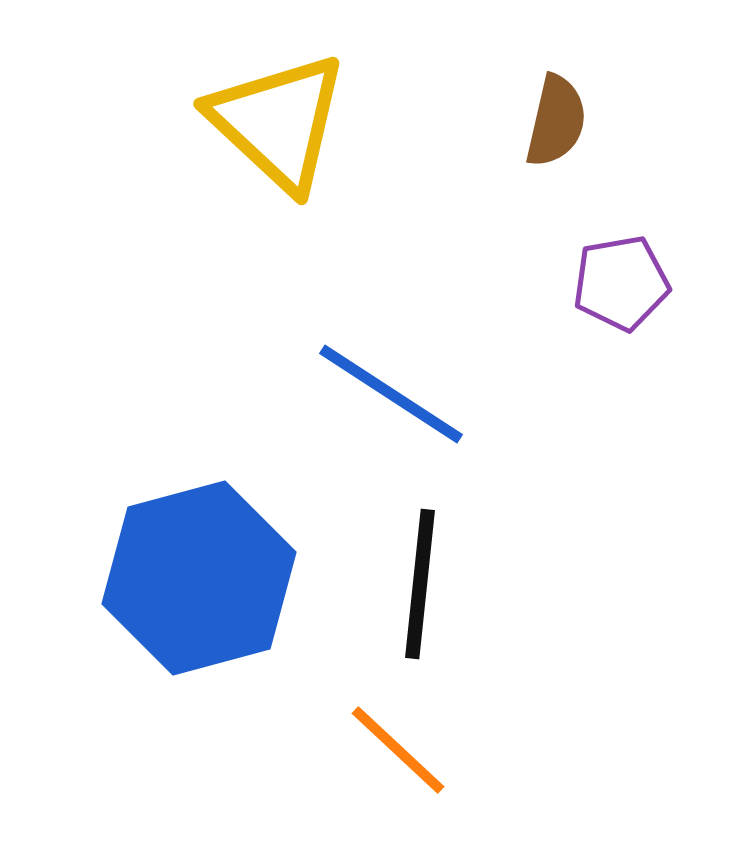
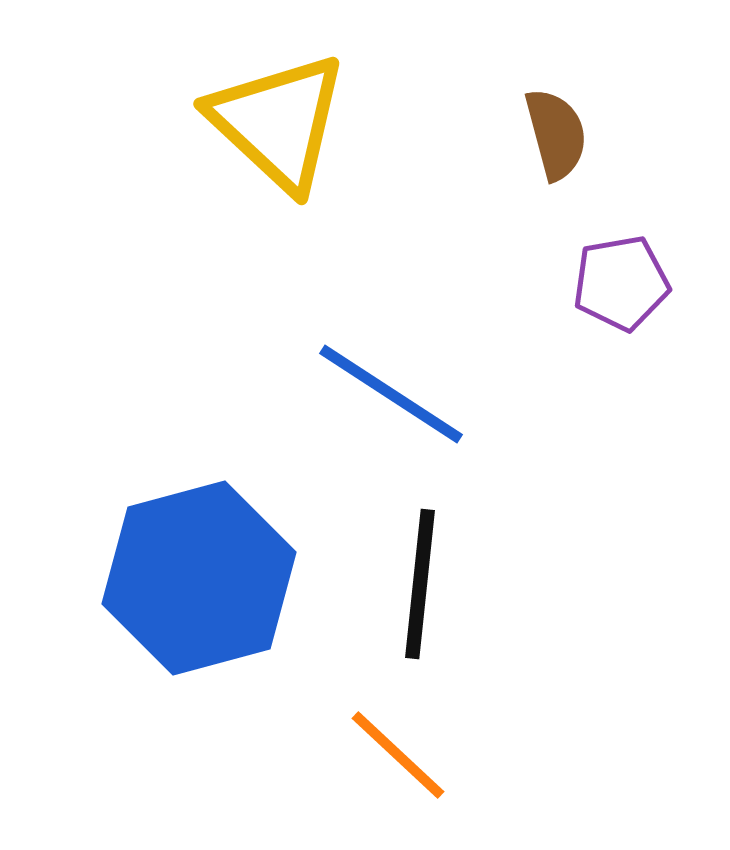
brown semicircle: moved 13 px down; rotated 28 degrees counterclockwise
orange line: moved 5 px down
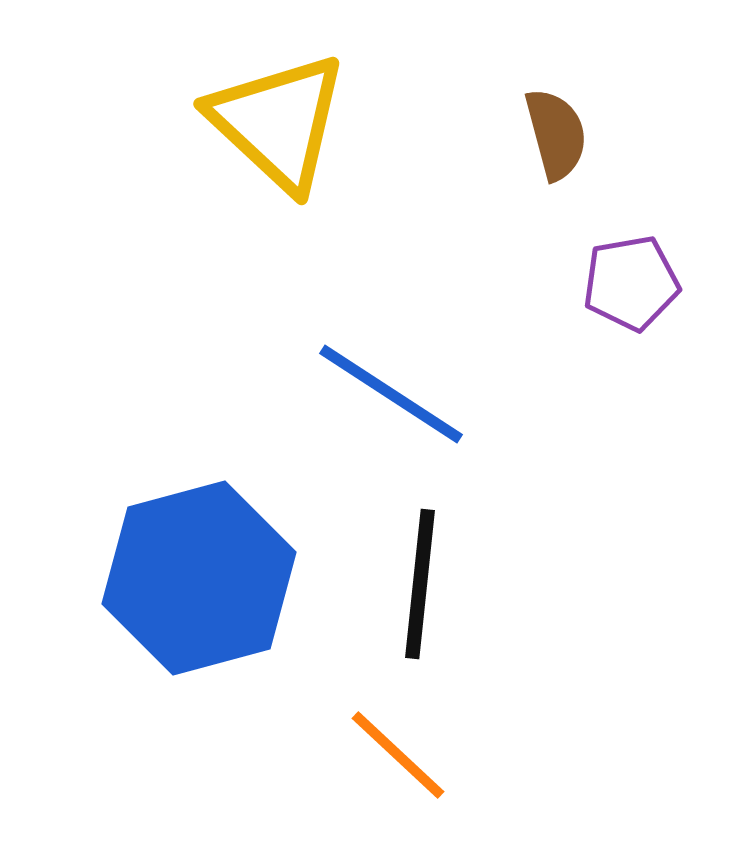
purple pentagon: moved 10 px right
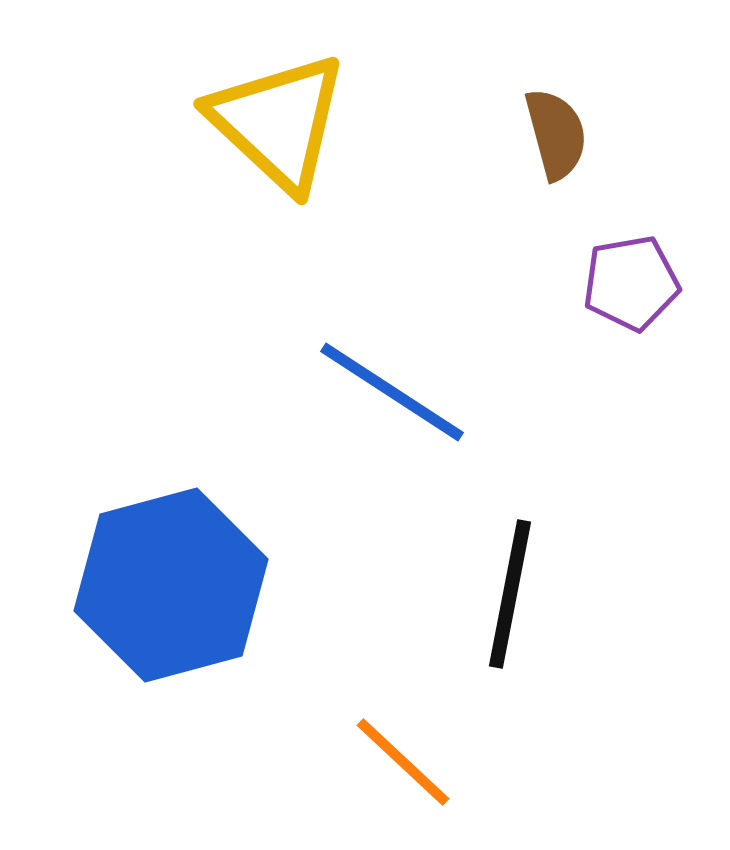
blue line: moved 1 px right, 2 px up
blue hexagon: moved 28 px left, 7 px down
black line: moved 90 px right, 10 px down; rotated 5 degrees clockwise
orange line: moved 5 px right, 7 px down
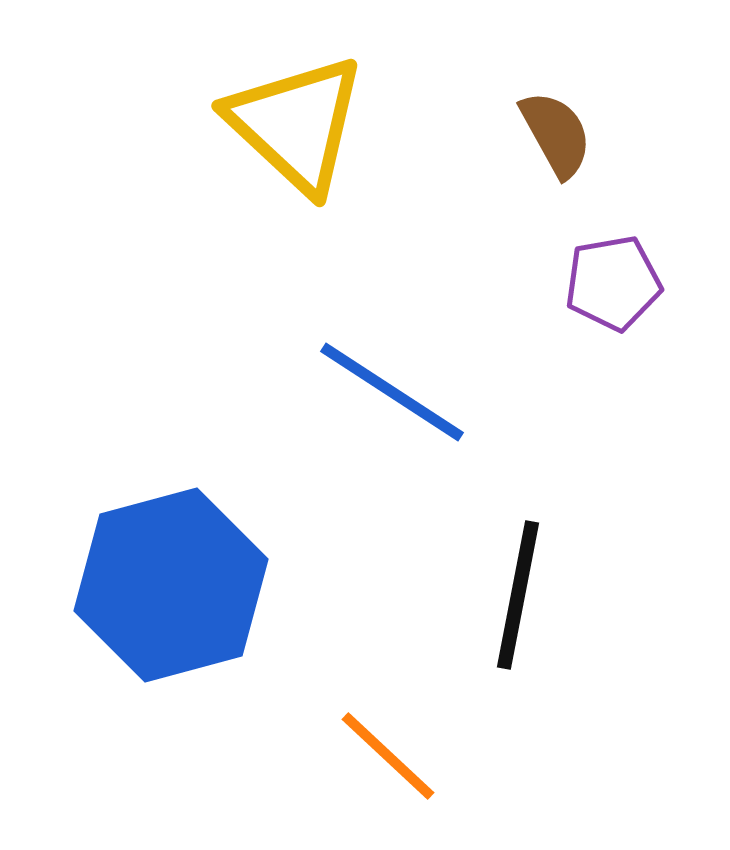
yellow triangle: moved 18 px right, 2 px down
brown semicircle: rotated 14 degrees counterclockwise
purple pentagon: moved 18 px left
black line: moved 8 px right, 1 px down
orange line: moved 15 px left, 6 px up
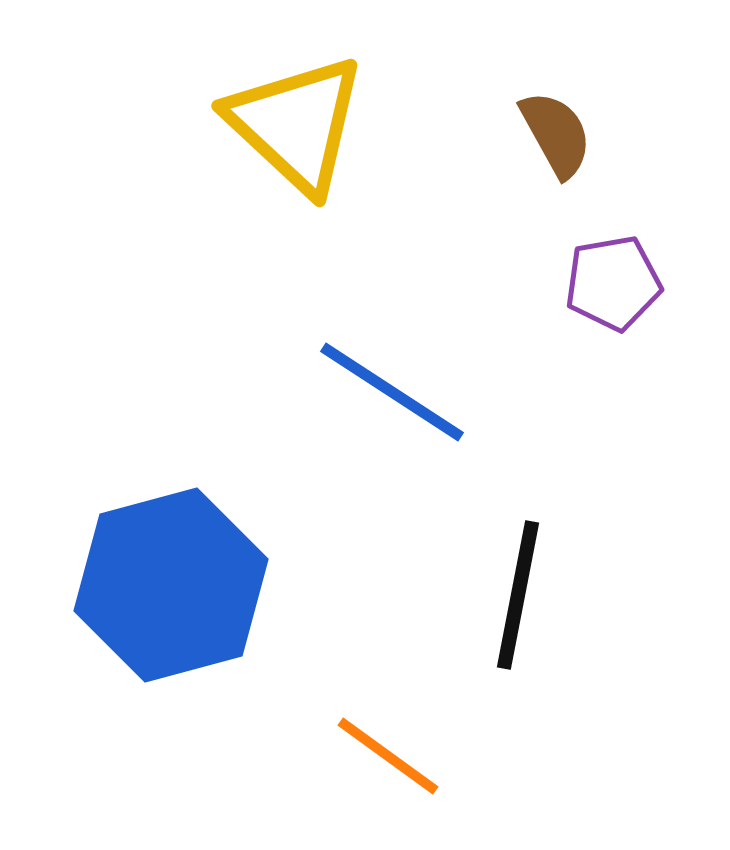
orange line: rotated 7 degrees counterclockwise
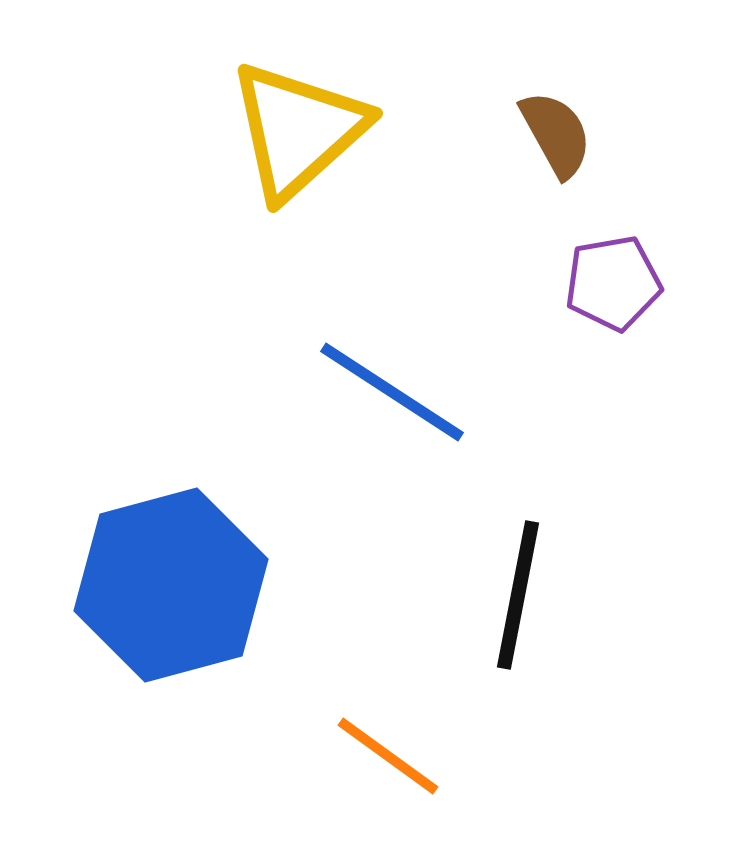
yellow triangle: moved 2 px right, 6 px down; rotated 35 degrees clockwise
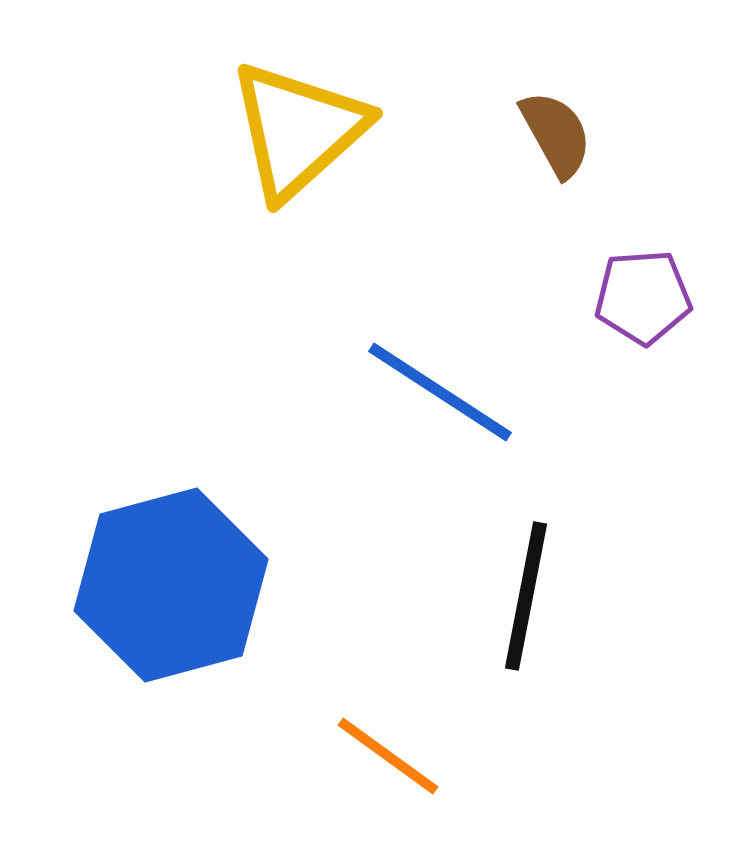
purple pentagon: moved 30 px right, 14 px down; rotated 6 degrees clockwise
blue line: moved 48 px right
black line: moved 8 px right, 1 px down
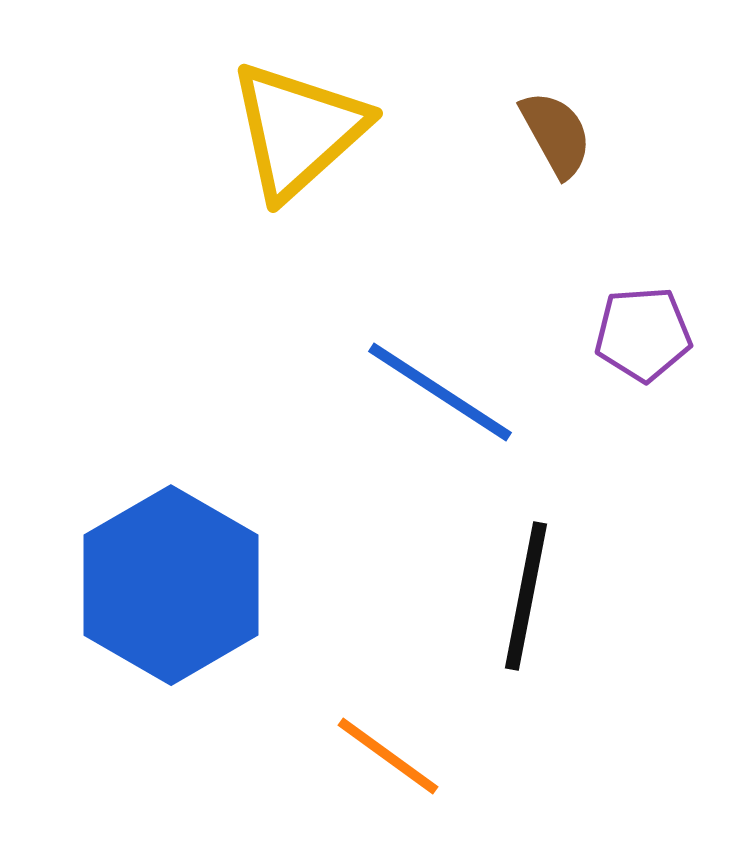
purple pentagon: moved 37 px down
blue hexagon: rotated 15 degrees counterclockwise
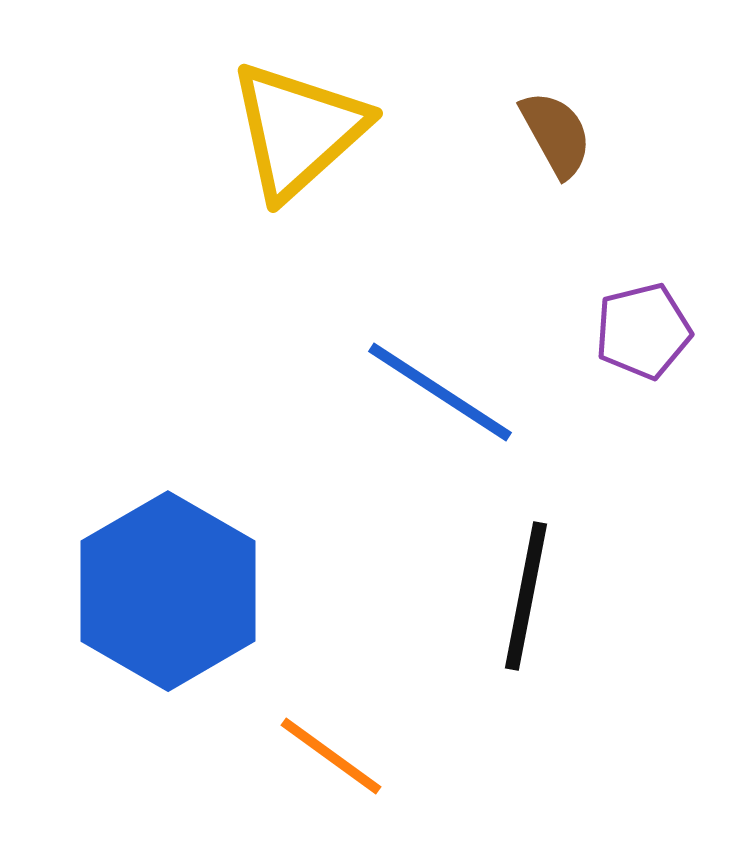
purple pentagon: moved 3 px up; rotated 10 degrees counterclockwise
blue hexagon: moved 3 px left, 6 px down
orange line: moved 57 px left
